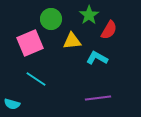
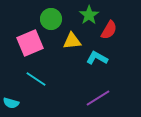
purple line: rotated 25 degrees counterclockwise
cyan semicircle: moved 1 px left, 1 px up
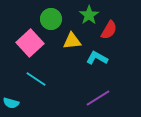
pink square: rotated 20 degrees counterclockwise
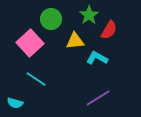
yellow triangle: moved 3 px right
cyan semicircle: moved 4 px right
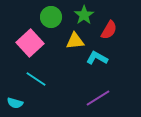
green star: moved 5 px left
green circle: moved 2 px up
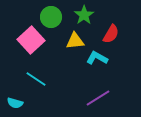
red semicircle: moved 2 px right, 4 px down
pink square: moved 1 px right, 3 px up
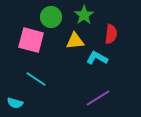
red semicircle: rotated 24 degrees counterclockwise
pink square: rotated 32 degrees counterclockwise
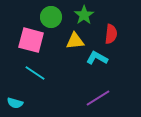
cyan line: moved 1 px left, 6 px up
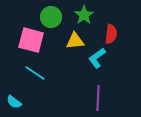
cyan L-shape: rotated 65 degrees counterclockwise
purple line: rotated 55 degrees counterclockwise
cyan semicircle: moved 1 px left, 1 px up; rotated 21 degrees clockwise
